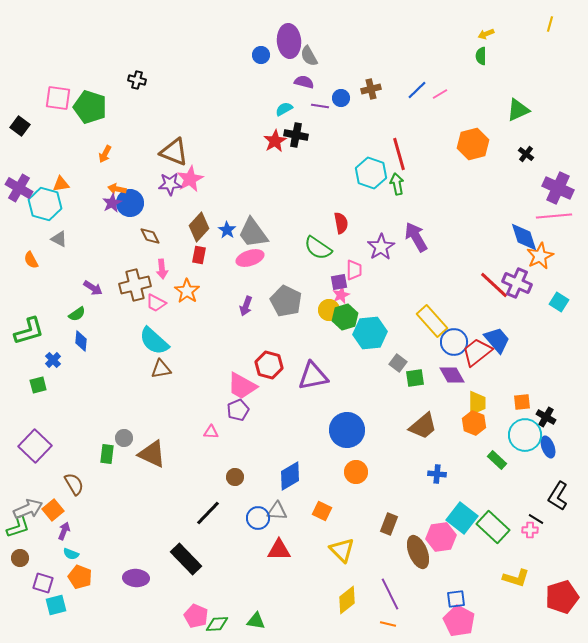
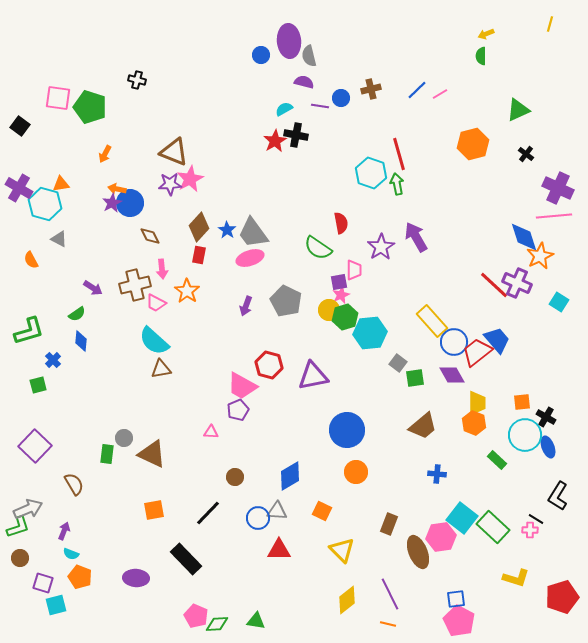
gray semicircle at (309, 56): rotated 15 degrees clockwise
orange square at (53, 510): moved 101 px right; rotated 30 degrees clockwise
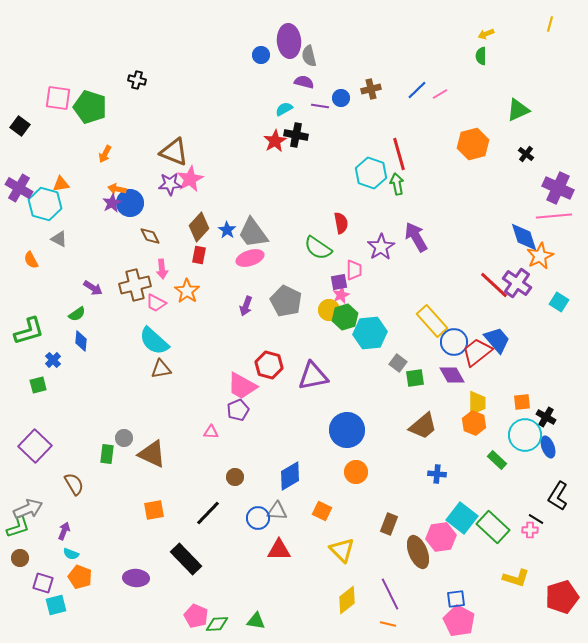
purple cross at (517, 283): rotated 12 degrees clockwise
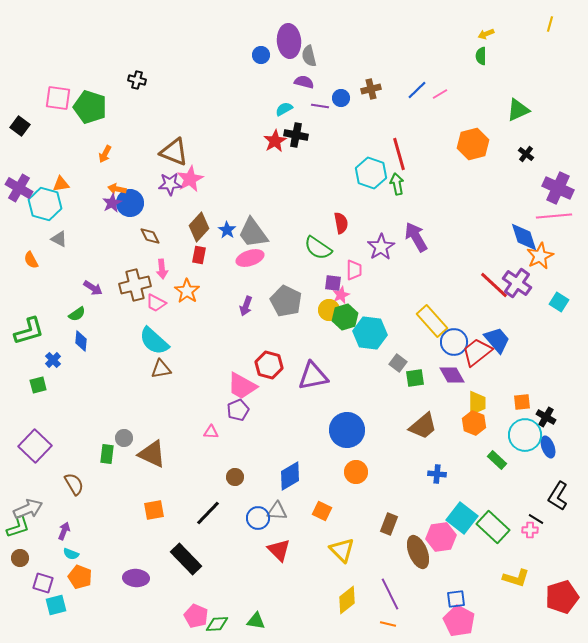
purple square at (339, 282): moved 6 px left, 1 px down; rotated 18 degrees clockwise
cyan hexagon at (370, 333): rotated 12 degrees clockwise
red triangle at (279, 550): rotated 45 degrees clockwise
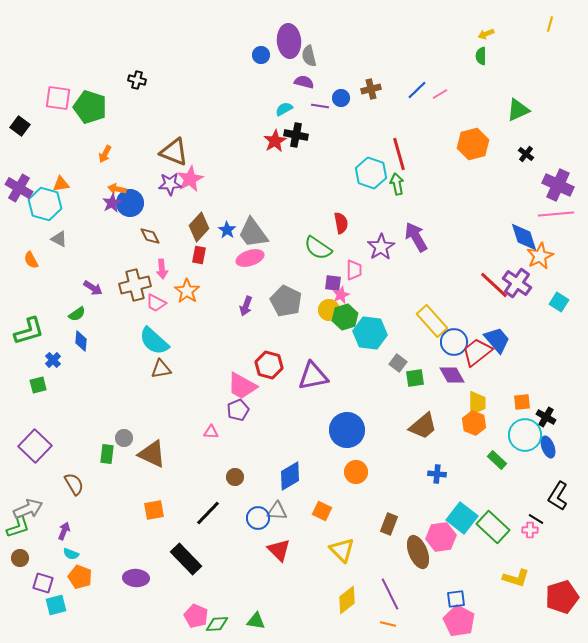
purple cross at (558, 188): moved 3 px up
pink line at (554, 216): moved 2 px right, 2 px up
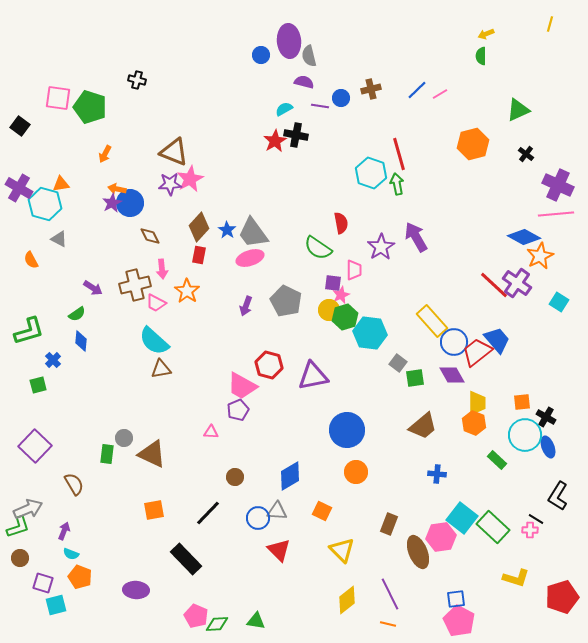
blue diamond at (524, 237): rotated 44 degrees counterclockwise
purple ellipse at (136, 578): moved 12 px down
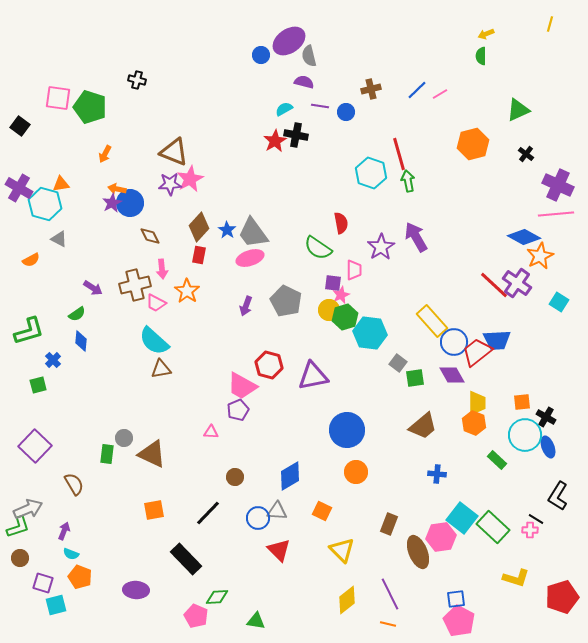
purple ellipse at (289, 41): rotated 60 degrees clockwise
blue circle at (341, 98): moved 5 px right, 14 px down
green arrow at (397, 184): moved 11 px right, 3 px up
orange semicircle at (31, 260): rotated 90 degrees counterclockwise
blue trapezoid at (497, 340): rotated 128 degrees clockwise
green diamond at (217, 624): moved 27 px up
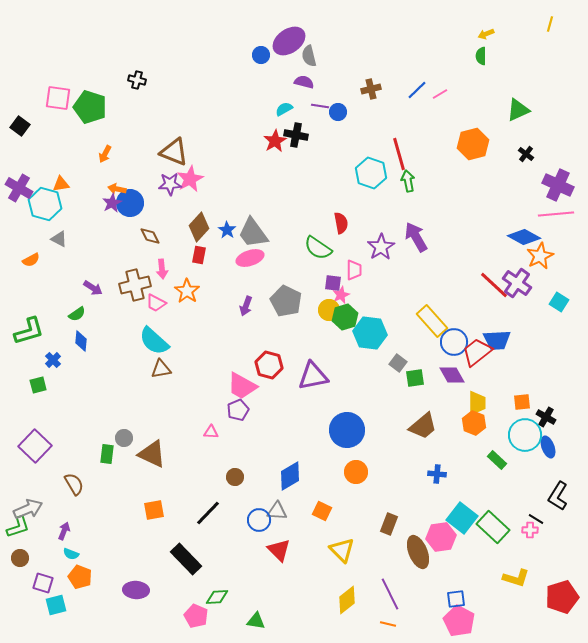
blue circle at (346, 112): moved 8 px left
blue circle at (258, 518): moved 1 px right, 2 px down
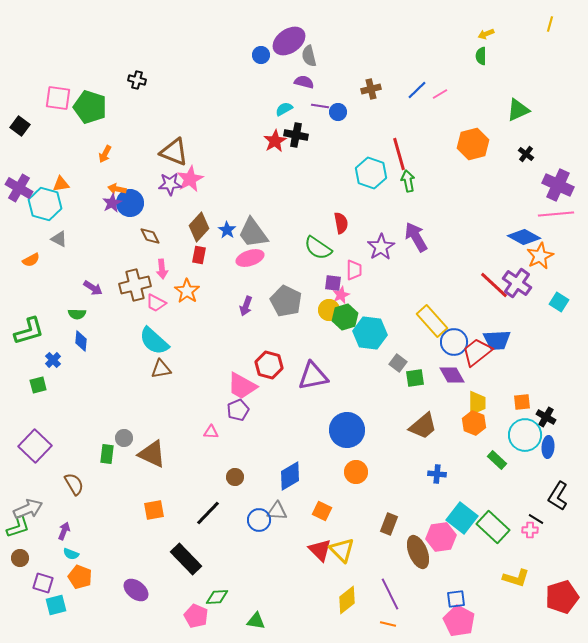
green semicircle at (77, 314): rotated 36 degrees clockwise
blue ellipse at (548, 447): rotated 25 degrees clockwise
red triangle at (279, 550): moved 41 px right
purple ellipse at (136, 590): rotated 35 degrees clockwise
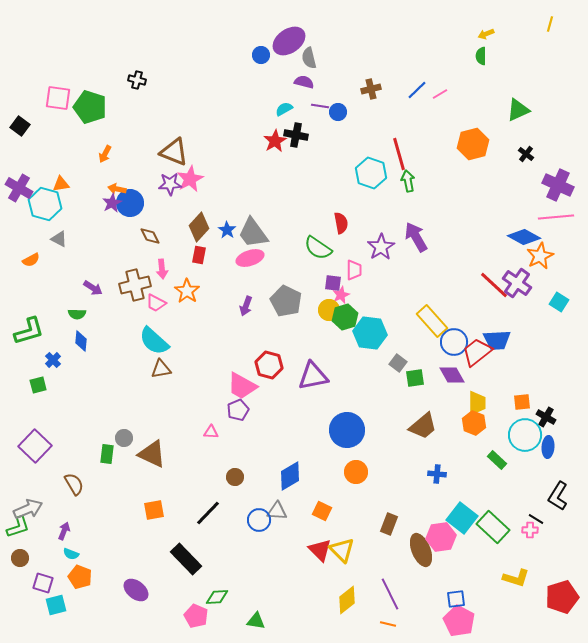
gray semicircle at (309, 56): moved 2 px down
pink line at (556, 214): moved 3 px down
brown ellipse at (418, 552): moved 3 px right, 2 px up
